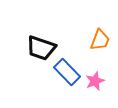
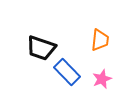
orange trapezoid: rotated 15 degrees counterclockwise
pink star: moved 7 px right, 2 px up
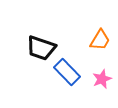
orange trapezoid: rotated 25 degrees clockwise
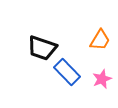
black trapezoid: moved 1 px right
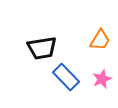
black trapezoid: rotated 28 degrees counterclockwise
blue rectangle: moved 1 px left, 5 px down
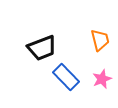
orange trapezoid: rotated 45 degrees counterclockwise
black trapezoid: rotated 12 degrees counterclockwise
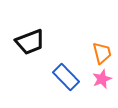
orange trapezoid: moved 2 px right, 13 px down
black trapezoid: moved 12 px left, 6 px up
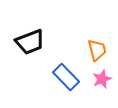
orange trapezoid: moved 5 px left, 3 px up
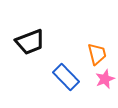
orange trapezoid: moved 4 px down
pink star: moved 3 px right
